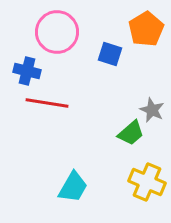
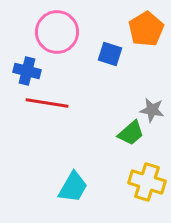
gray star: rotated 15 degrees counterclockwise
yellow cross: rotated 6 degrees counterclockwise
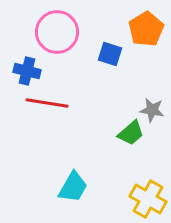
yellow cross: moved 1 px right, 17 px down; rotated 12 degrees clockwise
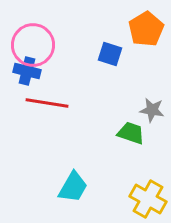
pink circle: moved 24 px left, 13 px down
green trapezoid: rotated 120 degrees counterclockwise
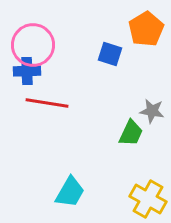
blue cross: rotated 16 degrees counterclockwise
gray star: moved 1 px down
green trapezoid: rotated 96 degrees clockwise
cyan trapezoid: moved 3 px left, 5 px down
